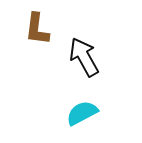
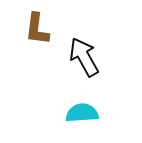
cyan semicircle: rotated 24 degrees clockwise
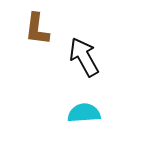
cyan semicircle: moved 2 px right
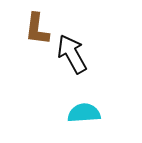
black arrow: moved 12 px left, 3 px up
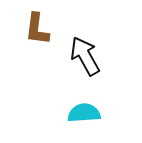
black arrow: moved 13 px right, 2 px down
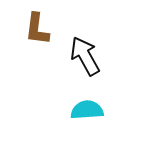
cyan semicircle: moved 3 px right, 3 px up
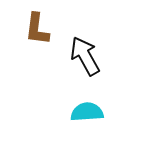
cyan semicircle: moved 2 px down
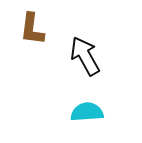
brown L-shape: moved 5 px left
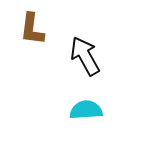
cyan semicircle: moved 1 px left, 2 px up
